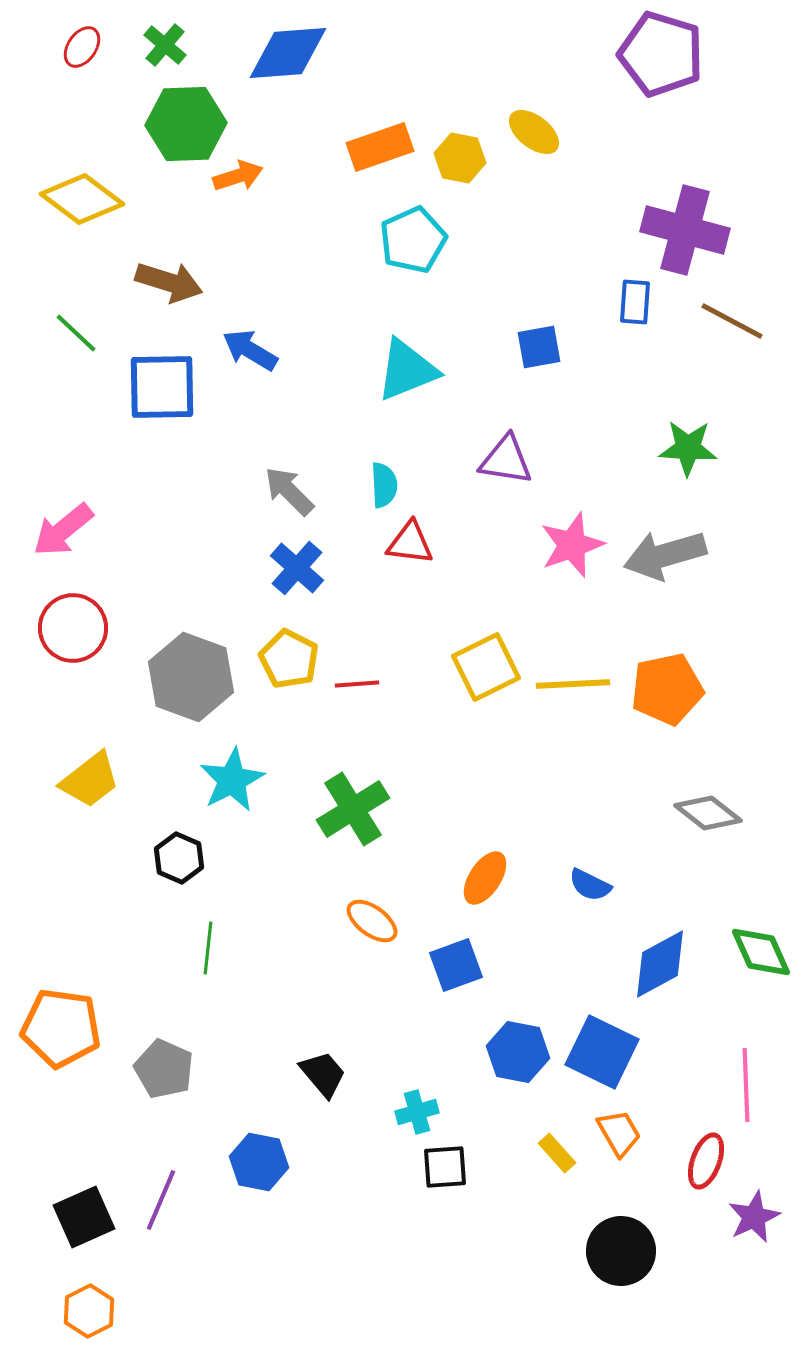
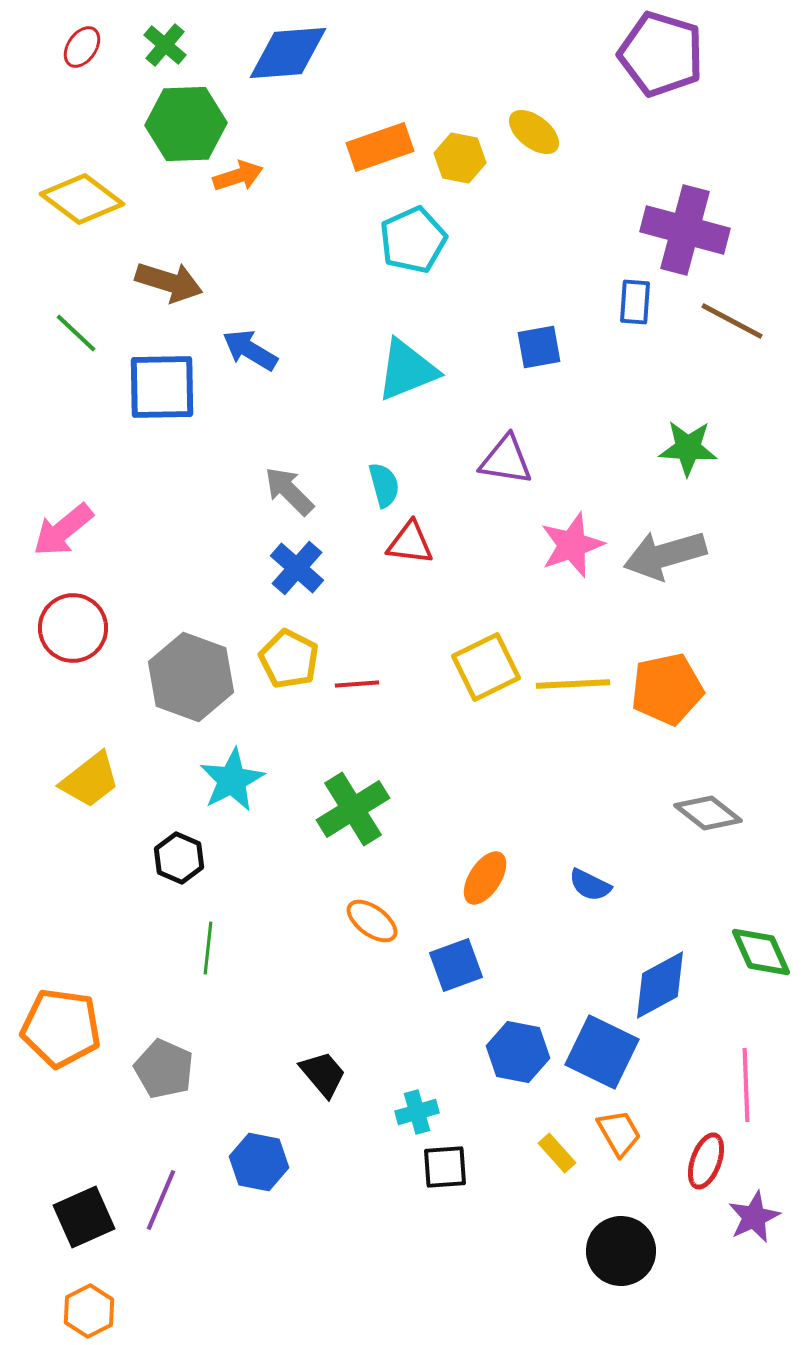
cyan semicircle at (384, 485): rotated 12 degrees counterclockwise
blue diamond at (660, 964): moved 21 px down
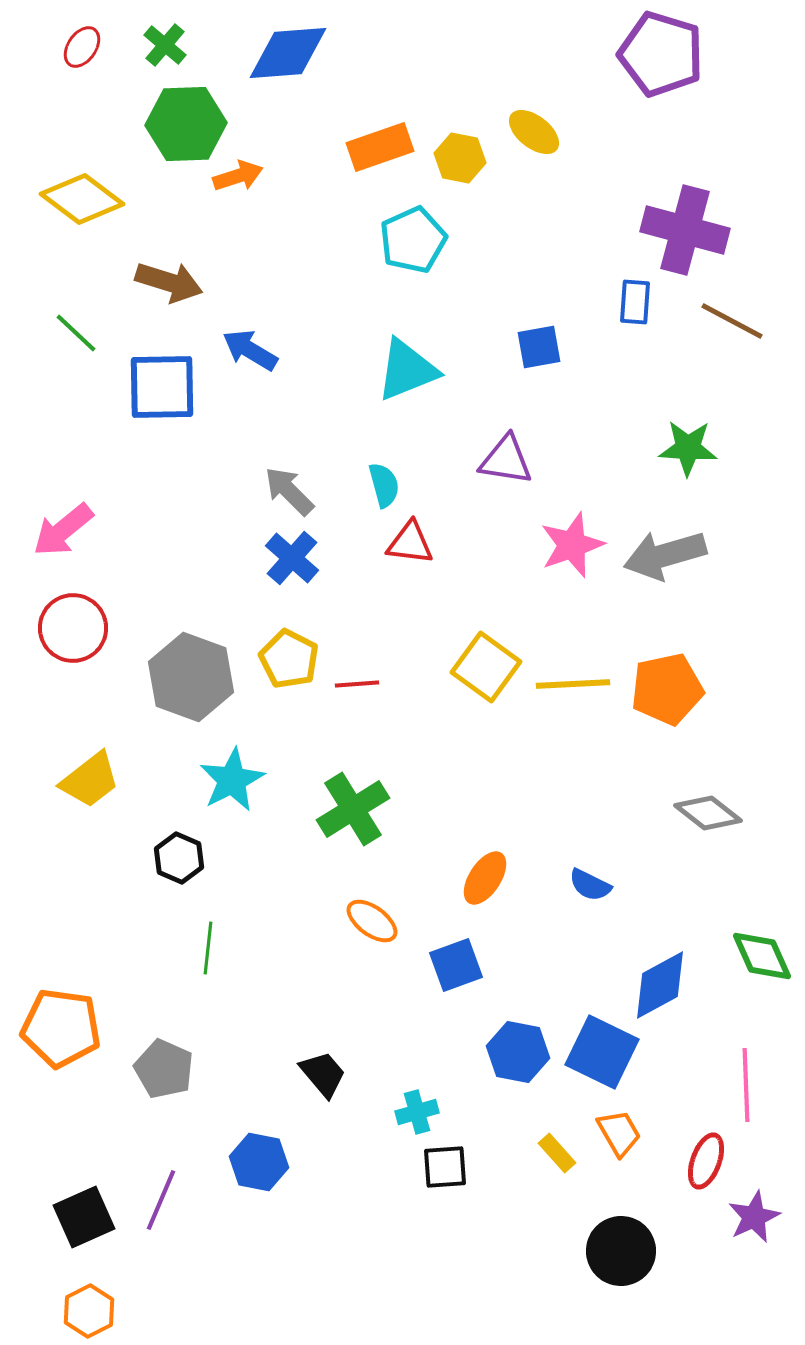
blue cross at (297, 568): moved 5 px left, 10 px up
yellow square at (486, 667): rotated 28 degrees counterclockwise
green diamond at (761, 952): moved 1 px right, 4 px down
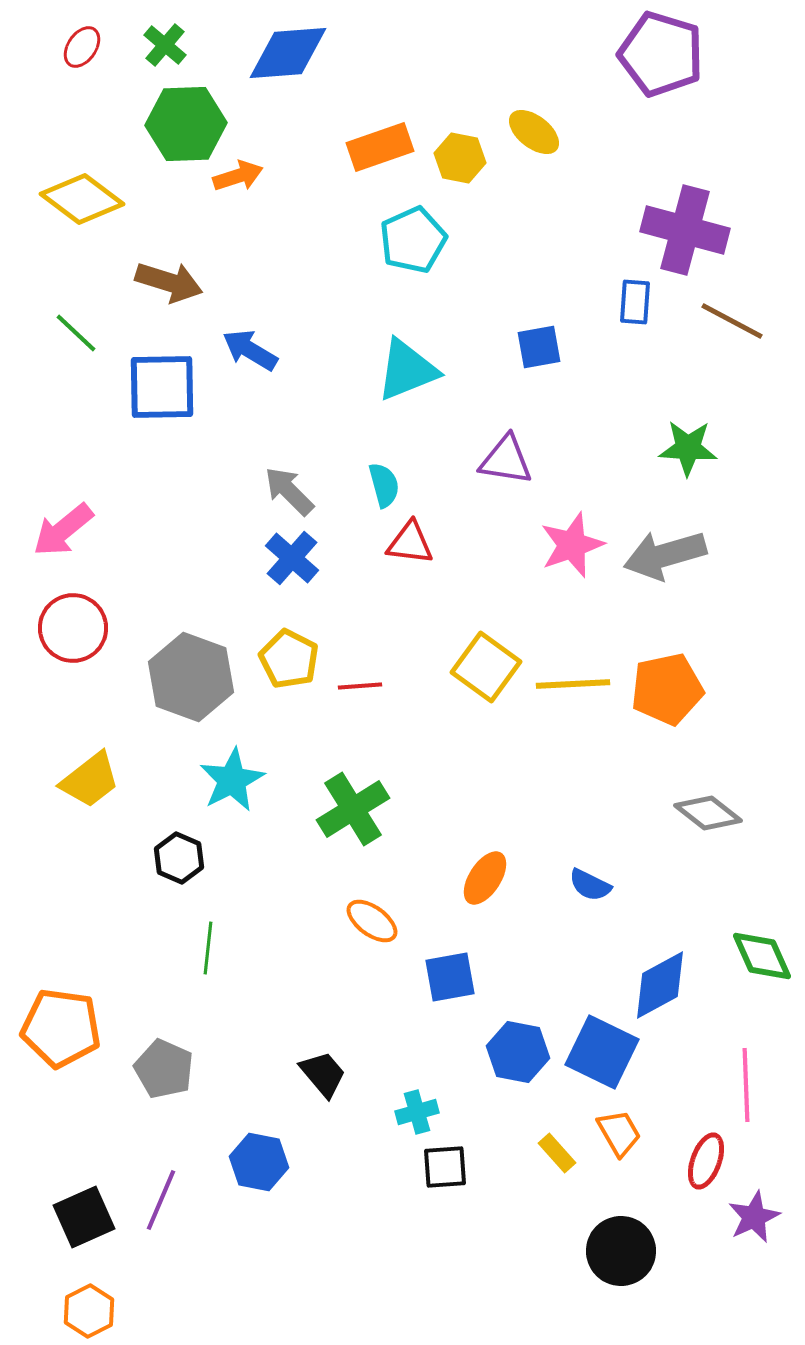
red line at (357, 684): moved 3 px right, 2 px down
blue square at (456, 965): moved 6 px left, 12 px down; rotated 10 degrees clockwise
